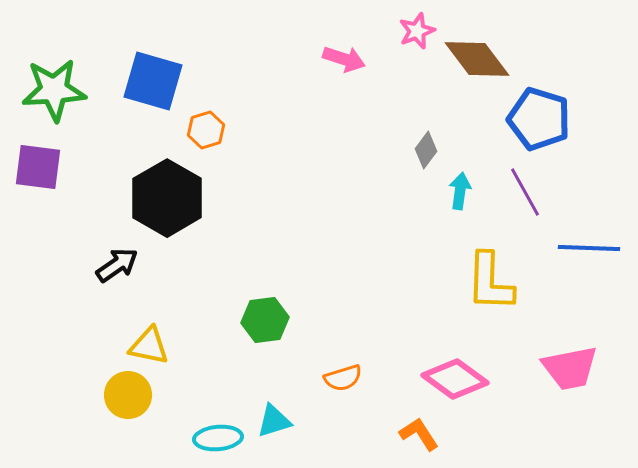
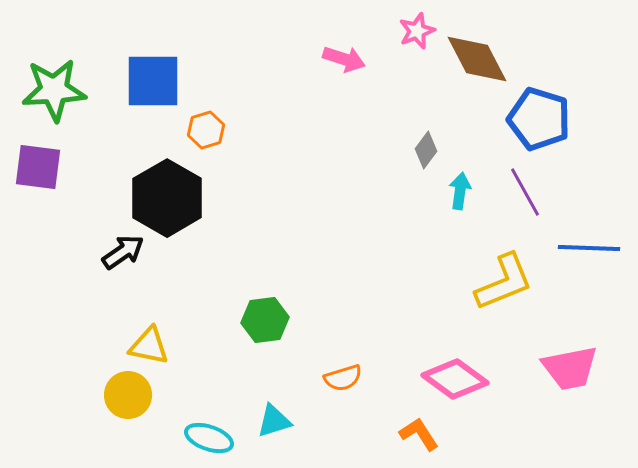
brown diamond: rotated 10 degrees clockwise
blue square: rotated 16 degrees counterclockwise
black arrow: moved 6 px right, 13 px up
yellow L-shape: moved 14 px right; rotated 114 degrees counterclockwise
cyan ellipse: moved 9 px left; rotated 24 degrees clockwise
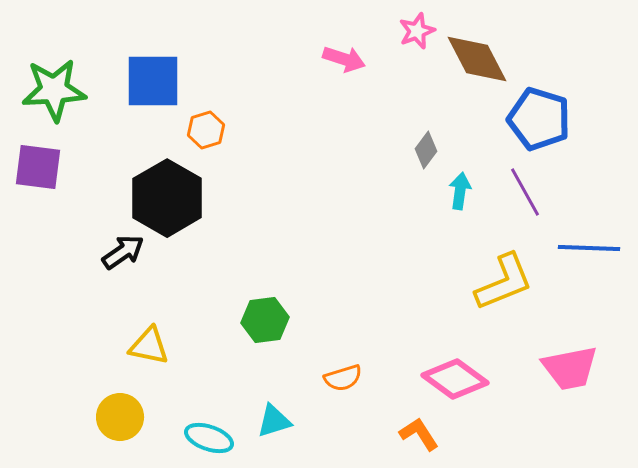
yellow circle: moved 8 px left, 22 px down
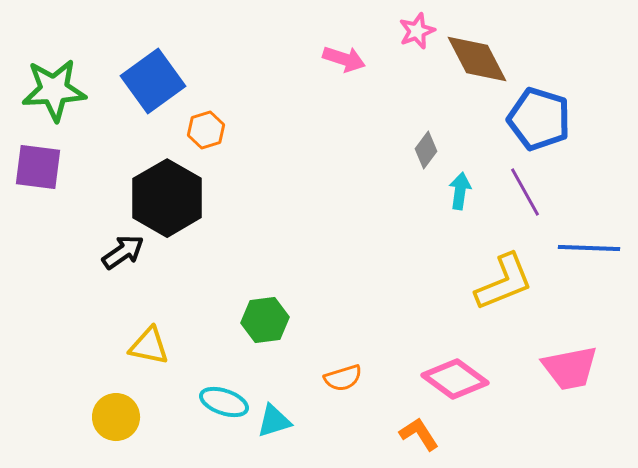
blue square: rotated 36 degrees counterclockwise
yellow circle: moved 4 px left
cyan ellipse: moved 15 px right, 36 px up
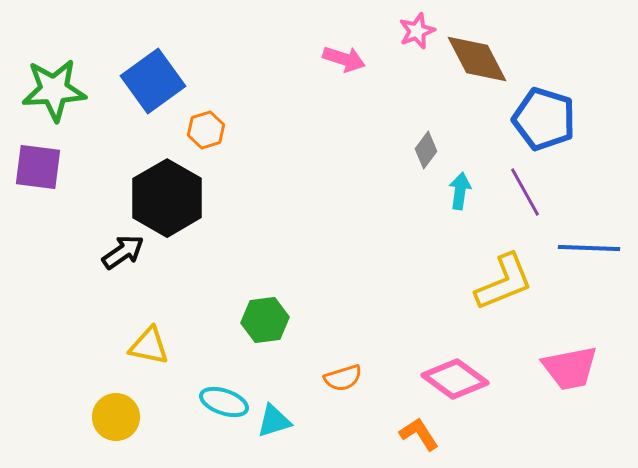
blue pentagon: moved 5 px right
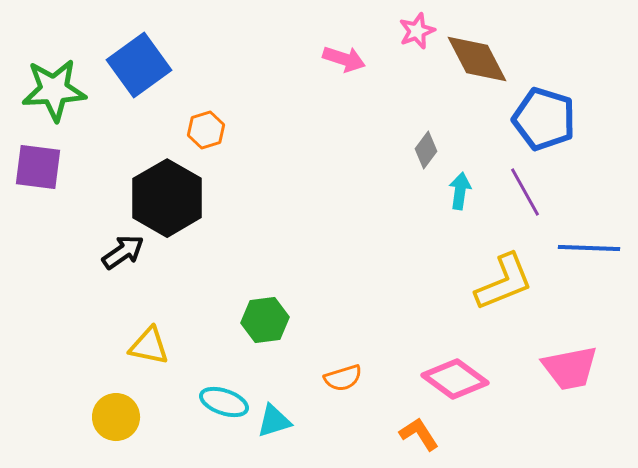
blue square: moved 14 px left, 16 px up
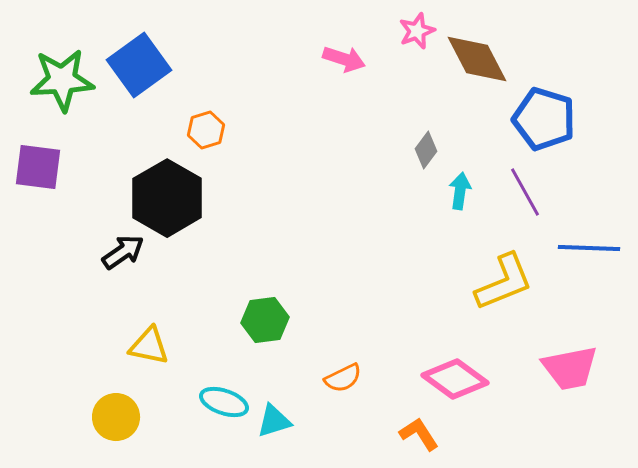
green star: moved 8 px right, 10 px up
orange semicircle: rotated 9 degrees counterclockwise
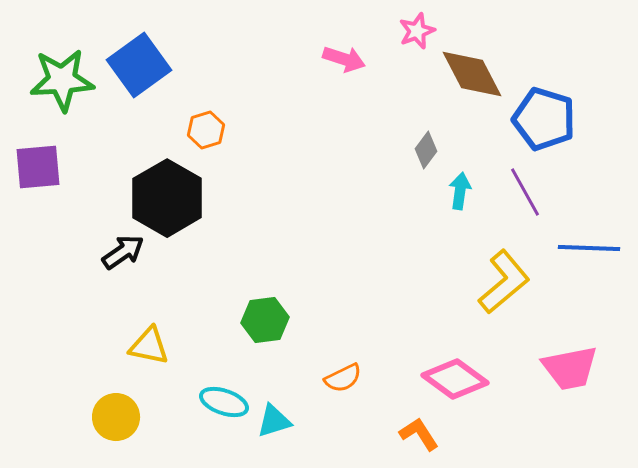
brown diamond: moved 5 px left, 15 px down
purple square: rotated 12 degrees counterclockwise
yellow L-shape: rotated 18 degrees counterclockwise
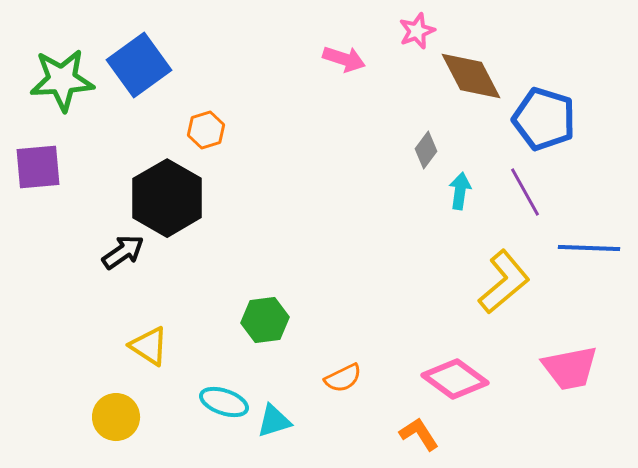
brown diamond: moved 1 px left, 2 px down
yellow triangle: rotated 21 degrees clockwise
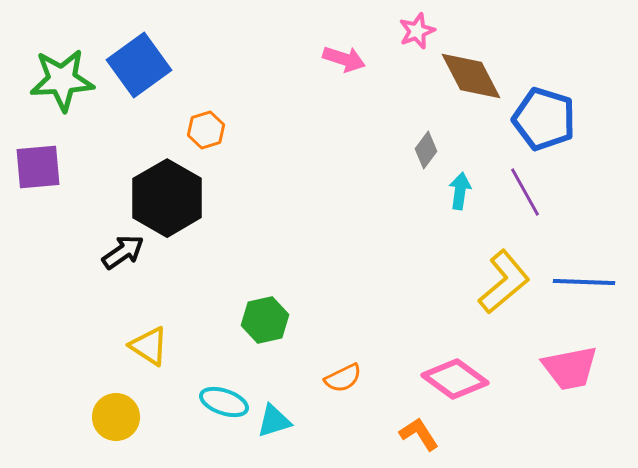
blue line: moved 5 px left, 34 px down
green hexagon: rotated 6 degrees counterclockwise
